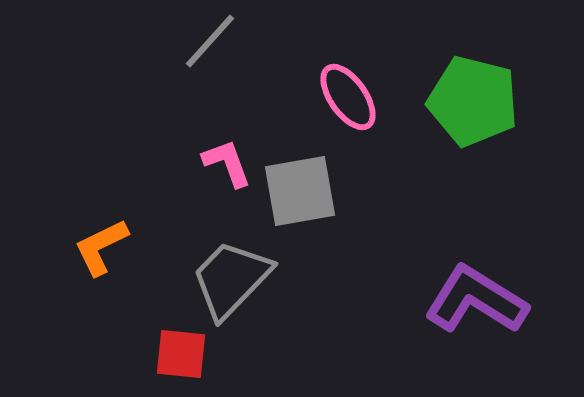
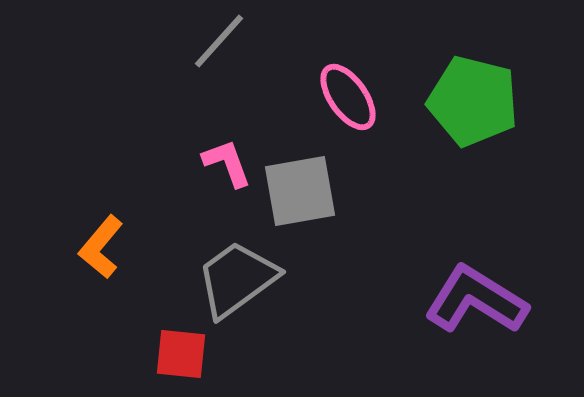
gray line: moved 9 px right
orange L-shape: rotated 24 degrees counterclockwise
gray trapezoid: moved 6 px right; rotated 10 degrees clockwise
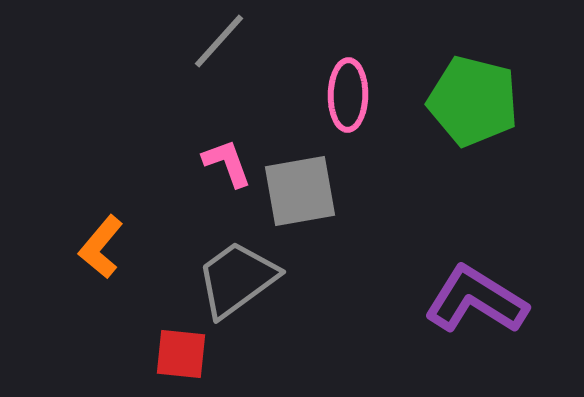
pink ellipse: moved 2 px up; rotated 36 degrees clockwise
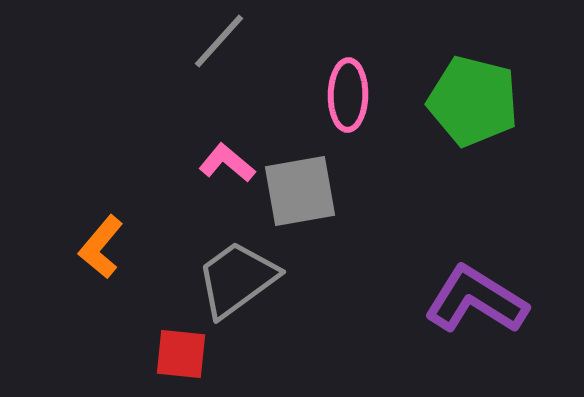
pink L-shape: rotated 30 degrees counterclockwise
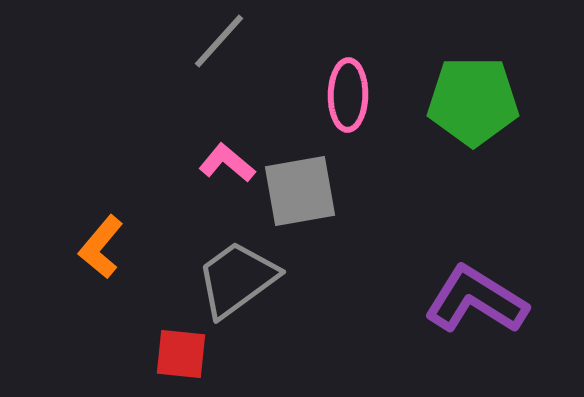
green pentagon: rotated 14 degrees counterclockwise
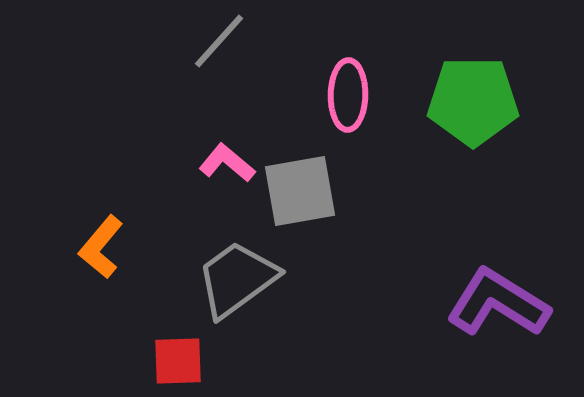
purple L-shape: moved 22 px right, 3 px down
red square: moved 3 px left, 7 px down; rotated 8 degrees counterclockwise
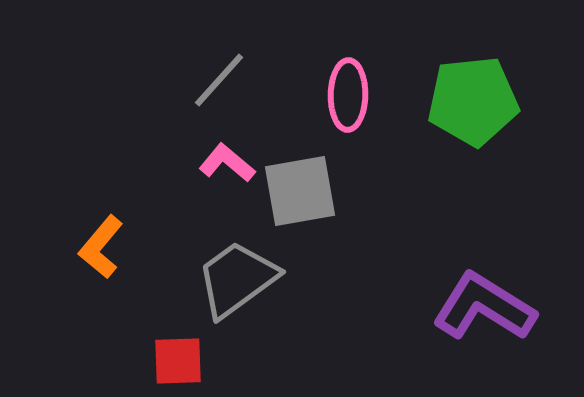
gray line: moved 39 px down
green pentagon: rotated 6 degrees counterclockwise
purple L-shape: moved 14 px left, 4 px down
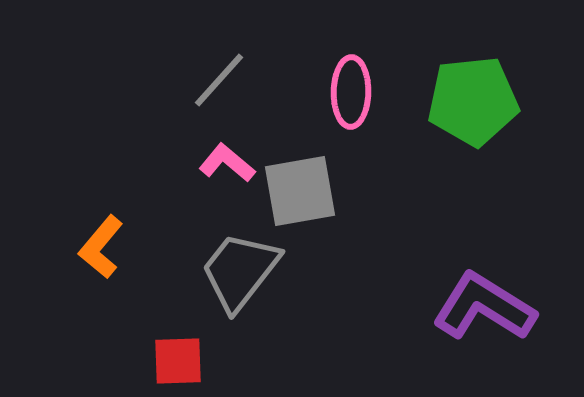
pink ellipse: moved 3 px right, 3 px up
gray trapezoid: moved 3 px right, 8 px up; rotated 16 degrees counterclockwise
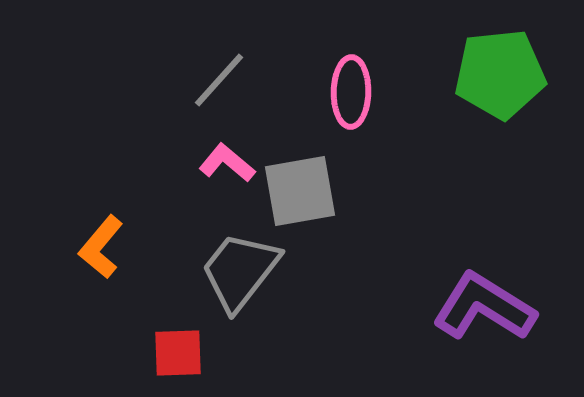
green pentagon: moved 27 px right, 27 px up
red square: moved 8 px up
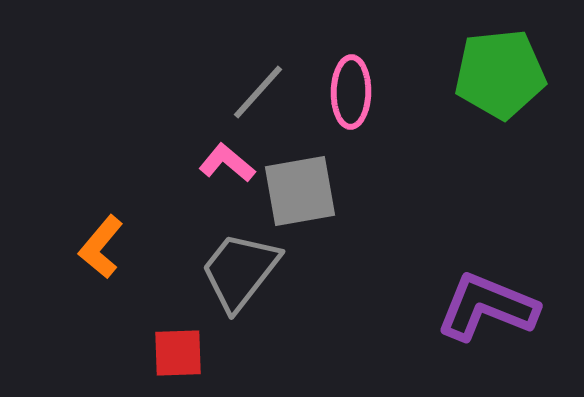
gray line: moved 39 px right, 12 px down
purple L-shape: moved 3 px right; rotated 10 degrees counterclockwise
